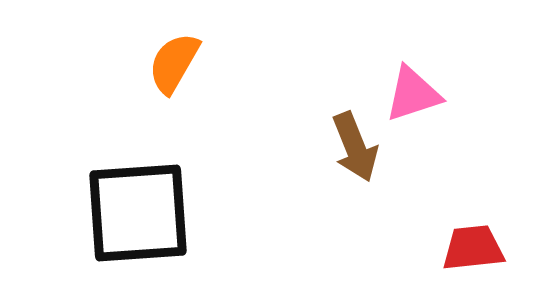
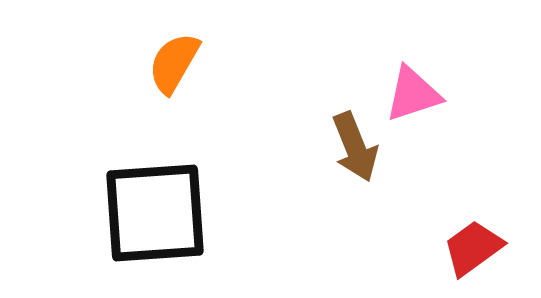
black square: moved 17 px right
red trapezoid: rotated 30 degrees counterclockwise
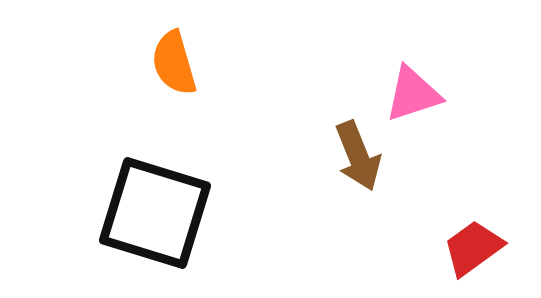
orange semicircle: rotated 46 degrees counterclockwise
brown arrow: moved 3 px right, 9 px down
black square: rotated 21 degrees clockwise
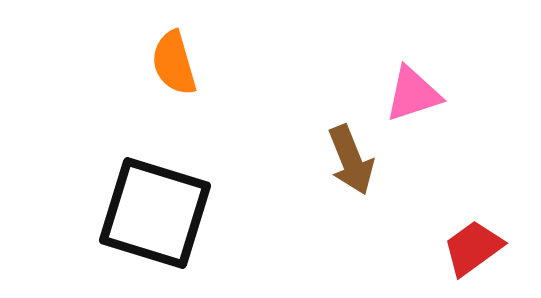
brown arrow: moved 7 px left, 4 px down
